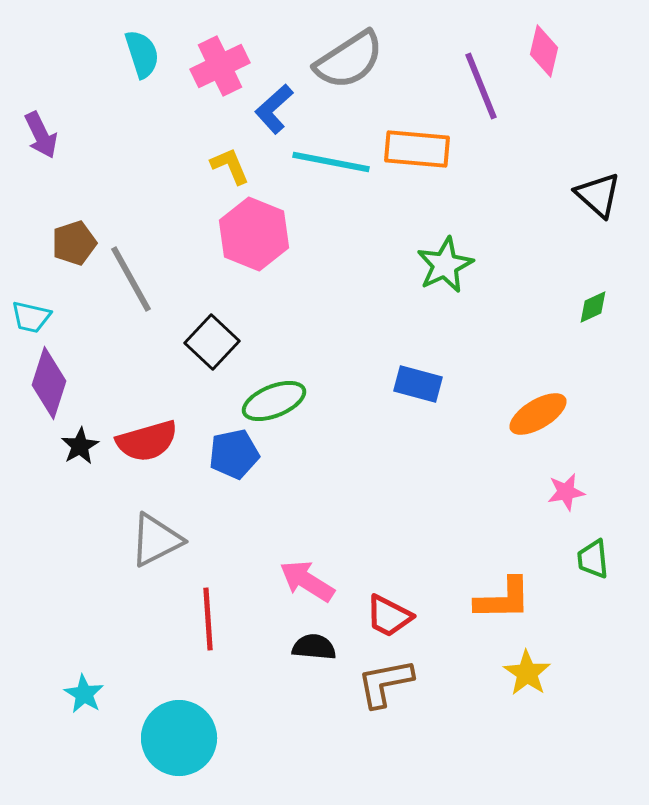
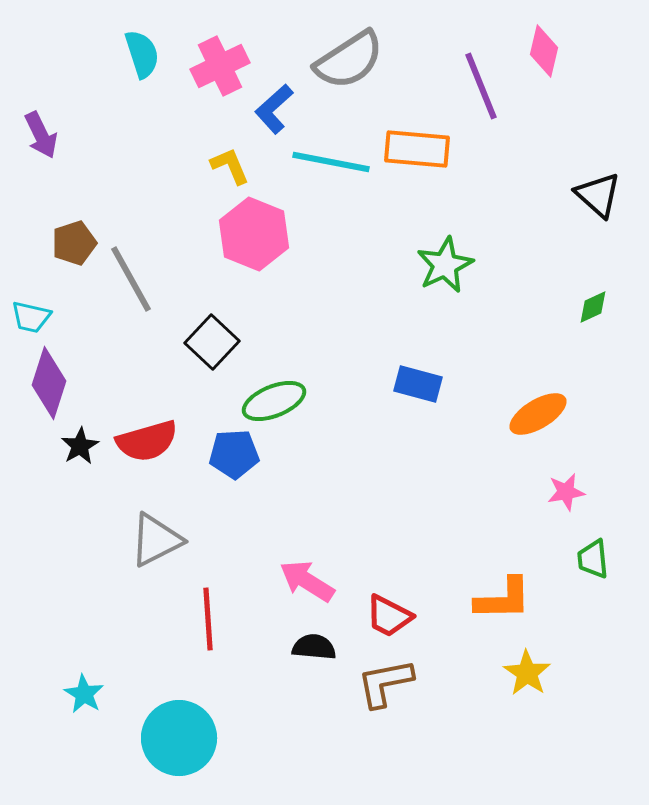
blue pentagon: rotated 9 degrees clockwise
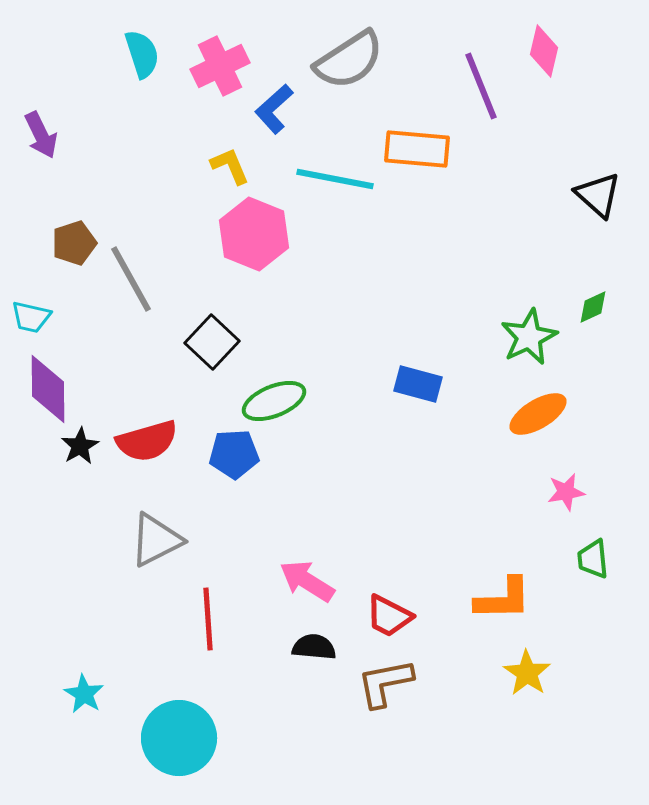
cyan line: moved 4 px right, 17 px down
green star: moved 84 px right, 72 px down
purple diamond: moved 1 px left, 6 px down; rotated 18 degrees counterclockwise
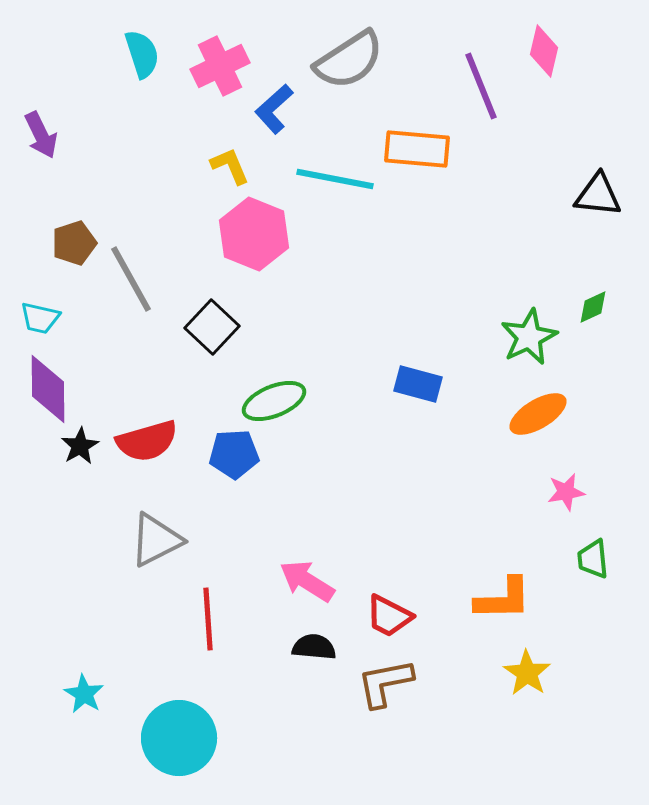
black triangle: rotated 36 degrees counterclockwise
cyan trapezoid: moved 9 px right, 1 px down
black square: moved 15 px up
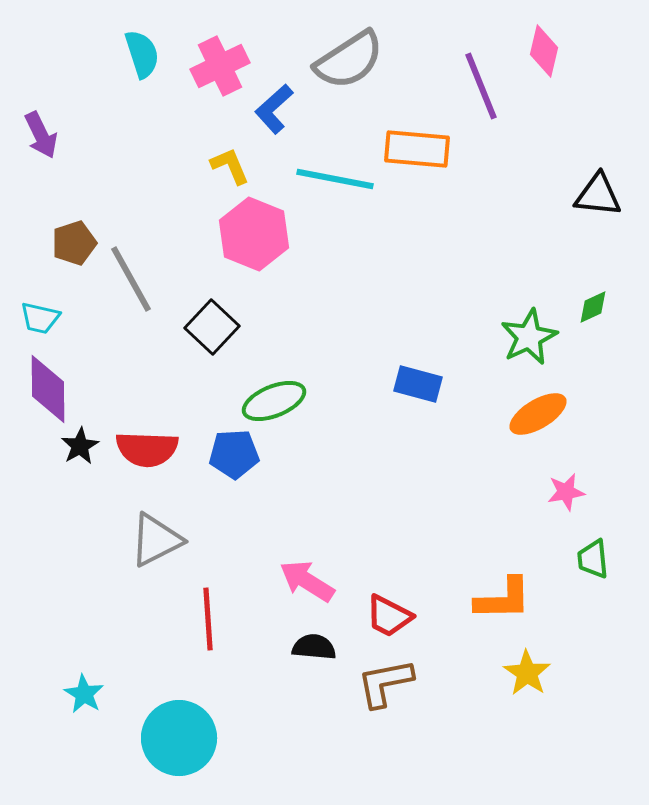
red semicircle: moved 8 px down; rotated 18 degrees clockwise
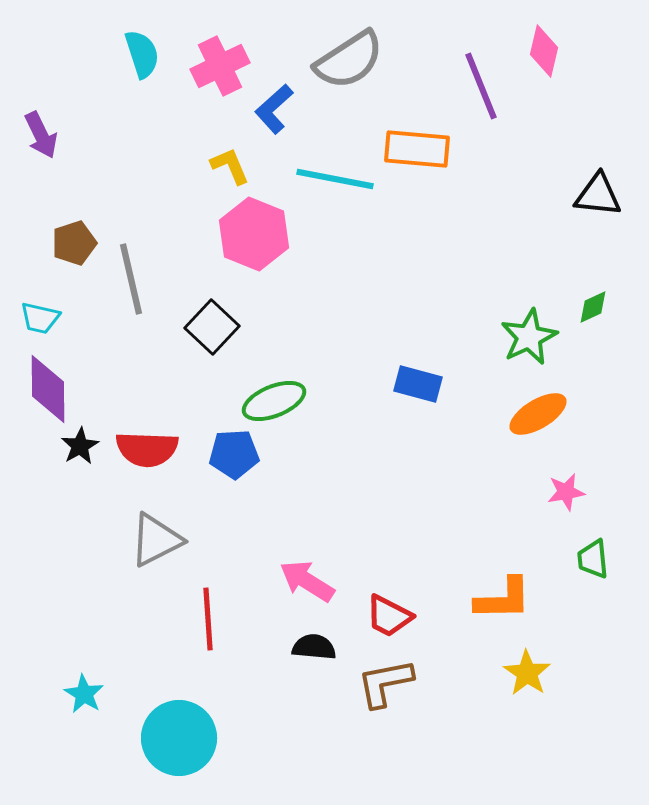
gray line: rotated 16 degrees clockwise
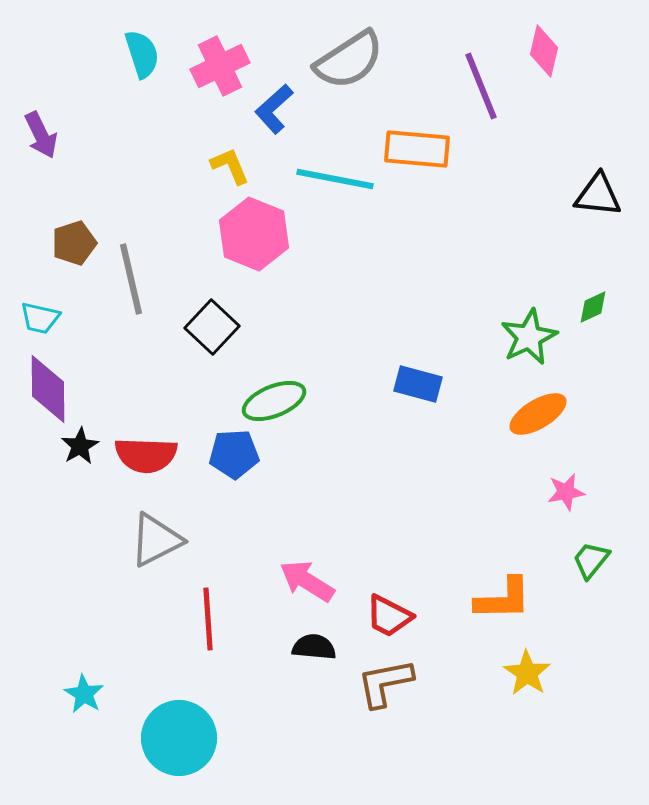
red semicircle: moved 1 px left, 6 px down
green trapezoid: moved 2 px left, 1 px down; rotated 45 degrees clockwise
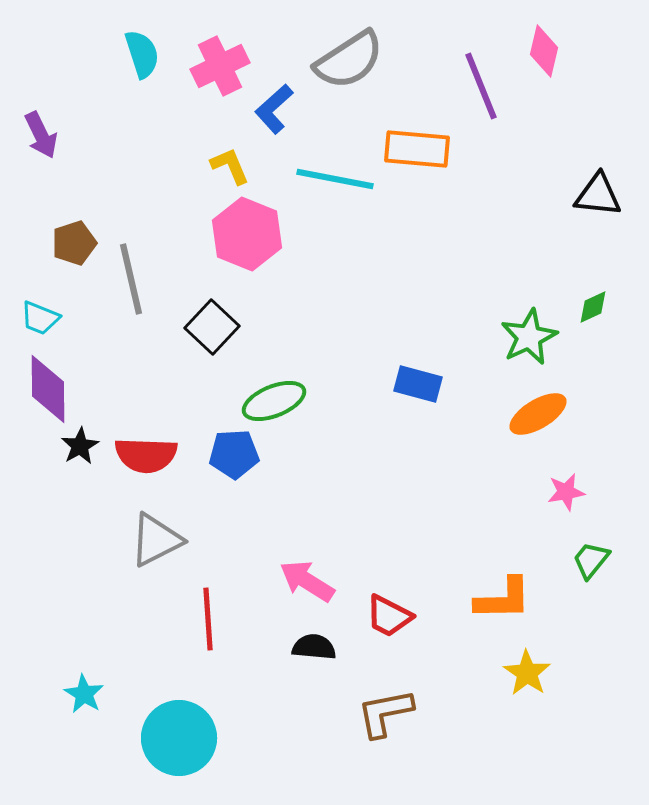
pink hexagon: moved 7 px left
cyan trapezoid: rotated 9 degrees clockwise
brown L-shape: moved 30 px down
